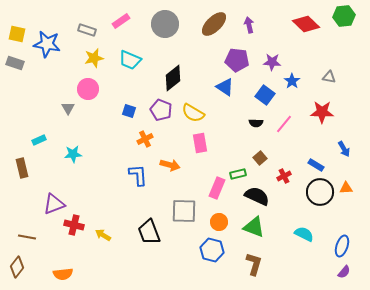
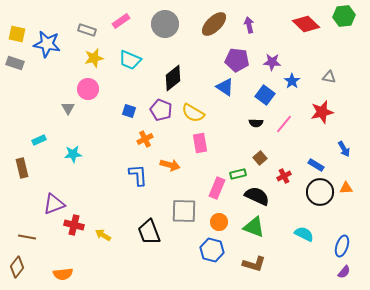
red star at (322, 112): rotated 15 degrees counterclockwise
brown L-shape at (254, 264): rotated 90 degrees clockwise
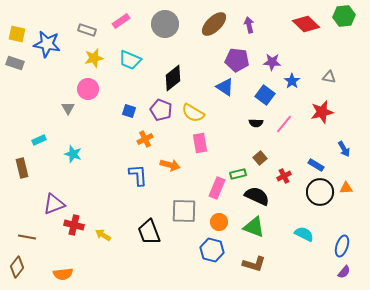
cyan star at (73, 154): rotated 24 degrees clockwise
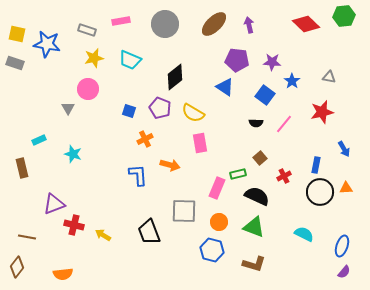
pink rectangle at (121, 21): rotated 24 degrees clockwise
black diamond at (173, 78): moved 2 px right, 1 px up
purple pentagon at (161, 110): moved 1 px left, 2 px up
blue rectangle at (316, 165): rotated 70 degrees clockwise
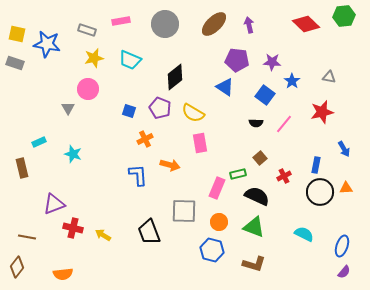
cyan rectangle at (39, 140): moved 2 px down
red cross at (74, 225): moved 1 px left, 3 px down
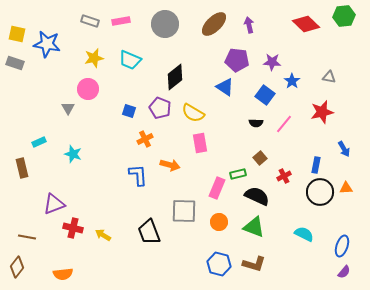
gray rectangle at (87, 30): moved 3 px right, 9 px up
blue hexagon at (212, 250): moved 7 px right, 14 px down
